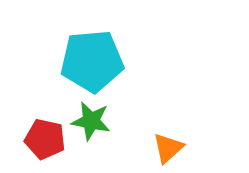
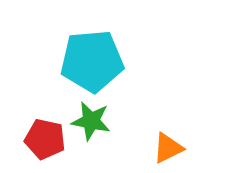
orange triangle: rotated 16 degrees clockwise
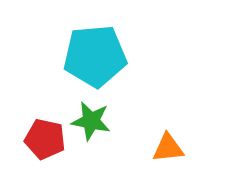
cyan pentagon: moved 3 px right, 5 px up
orange triangle: rotated 20 degrees clockwise
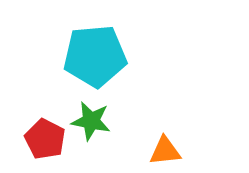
red pentagon: rotated 15 degrees clockwise
orange triangle: moved 3 px left, 3 px down
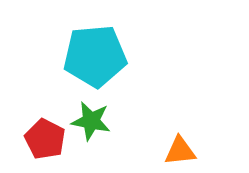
orange triangle: moved 15 px right
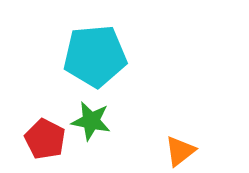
orange triangle: rotated 32 degrees counterclockwise
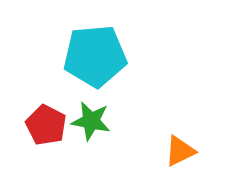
red pentagon: moved 1 px right, 14 px up
orange triangle: rotated 12 degrees clockwise
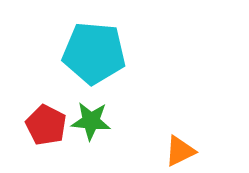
cyan pentagon: moved 1 px left, 3 px up; rotated 10 degrees clockwise
green star: rotated 6 degrees counterclockwise
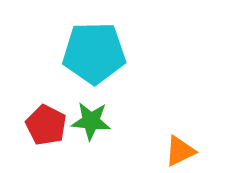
cyan pentagon: rotated 6 degrees counterclockwise
